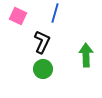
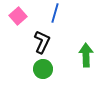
pink square: rotated 24 degrees clockwise
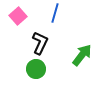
black L-shape: moved 2 px left, 1 px down
green arrow: moved 4 px left; rotated 40 degrees clockwise
green circle: moved 7 px left
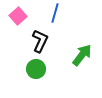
black L-shape: moved 2 px up
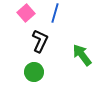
pink square: moved 8 px right, 3 px up
green arrow: rotated 75 degrees counterclockwise
green circle: moved 2 px left, 3 px down
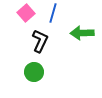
blue line: moved 2 px left
green arrow: moved 22 px up; rotated 55 degrees counterclockwise
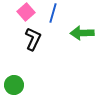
pink square: moved 1 px up
black L-shape: moved 7 px left, 2 px up
green circle: moved 20 px left, 13 px down
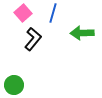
pink square: moved 3 px left, 1 px down
black L-shape: rotated 15 degrees clockwise
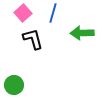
black L-shape: rotated 55 degrees counterclockwise
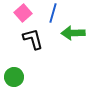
green arrow: moved 9 px left
green circle: moved 8 px up
